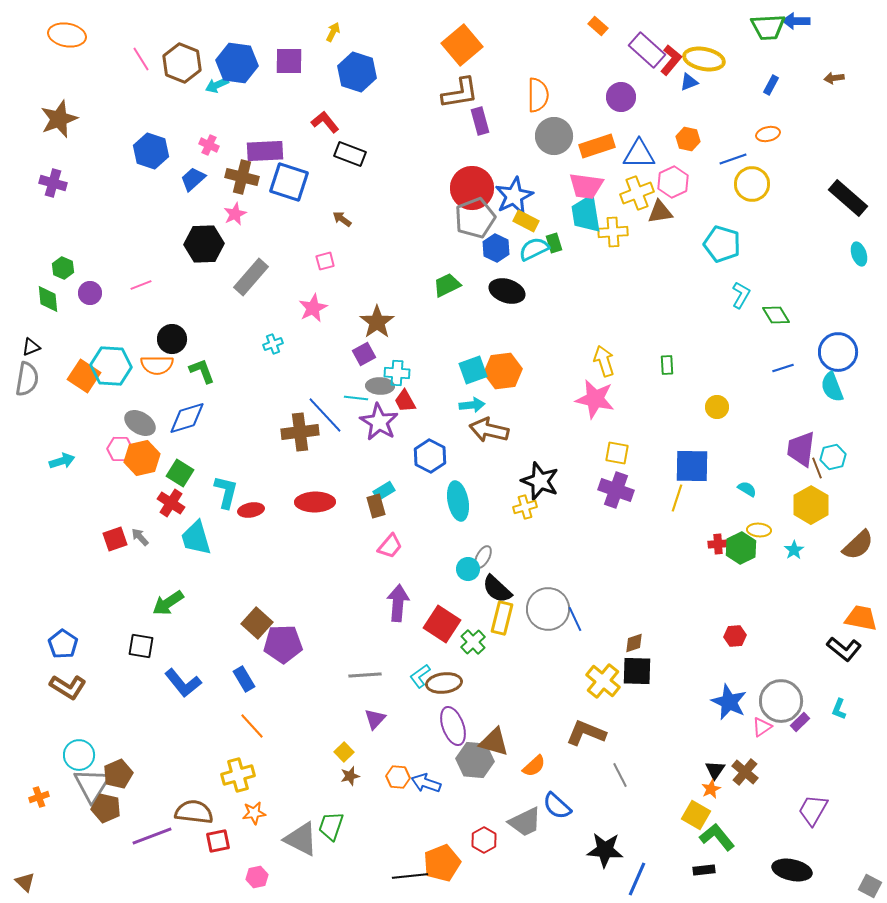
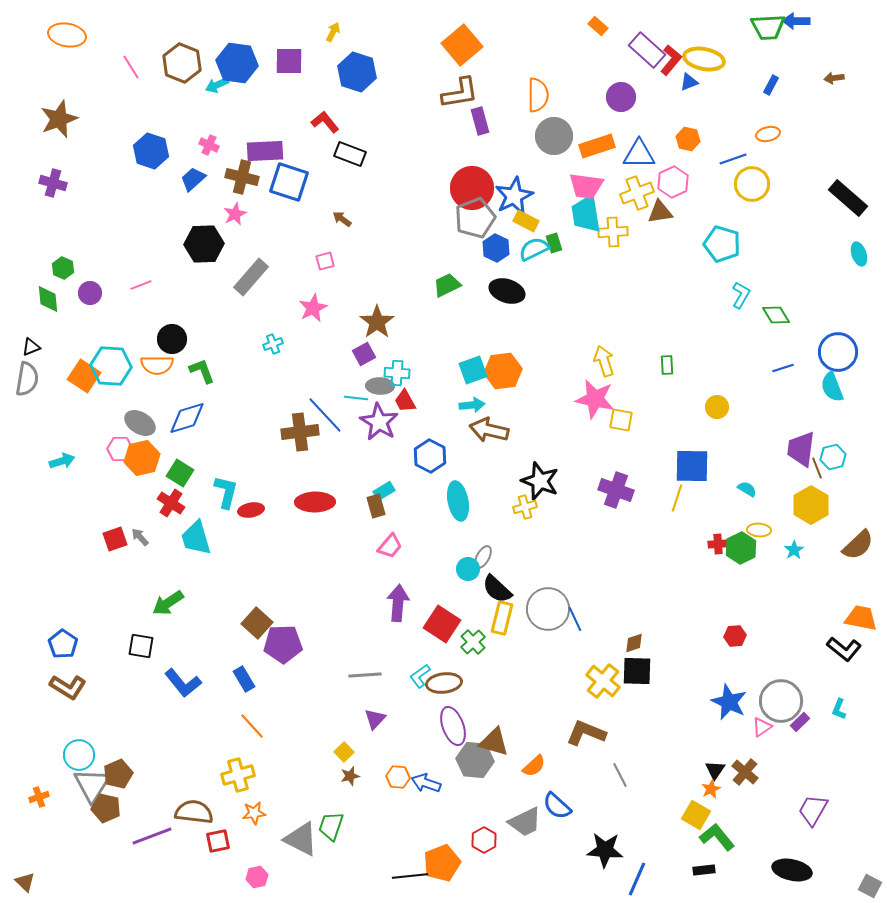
pink line at (141, 59): moved 10 px left, 8 px down
yellow square at (617, 453): moved 4 px right, 33 px up
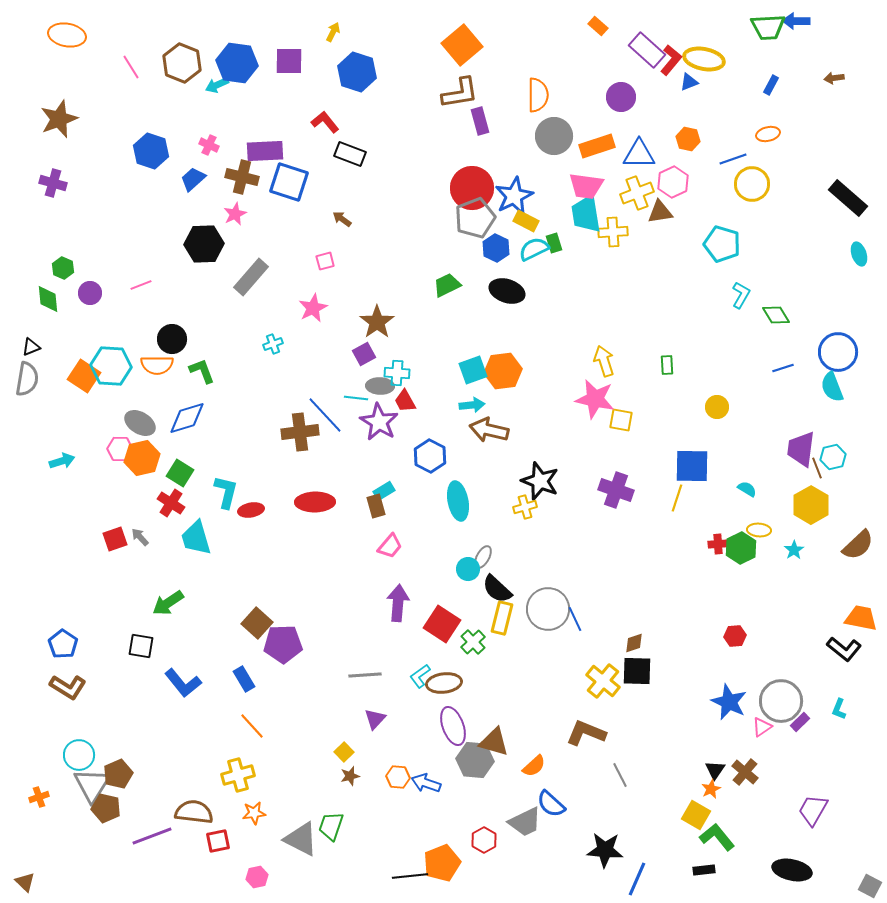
blue semicircle at (557, 806): moved 6 px left, 2 px up
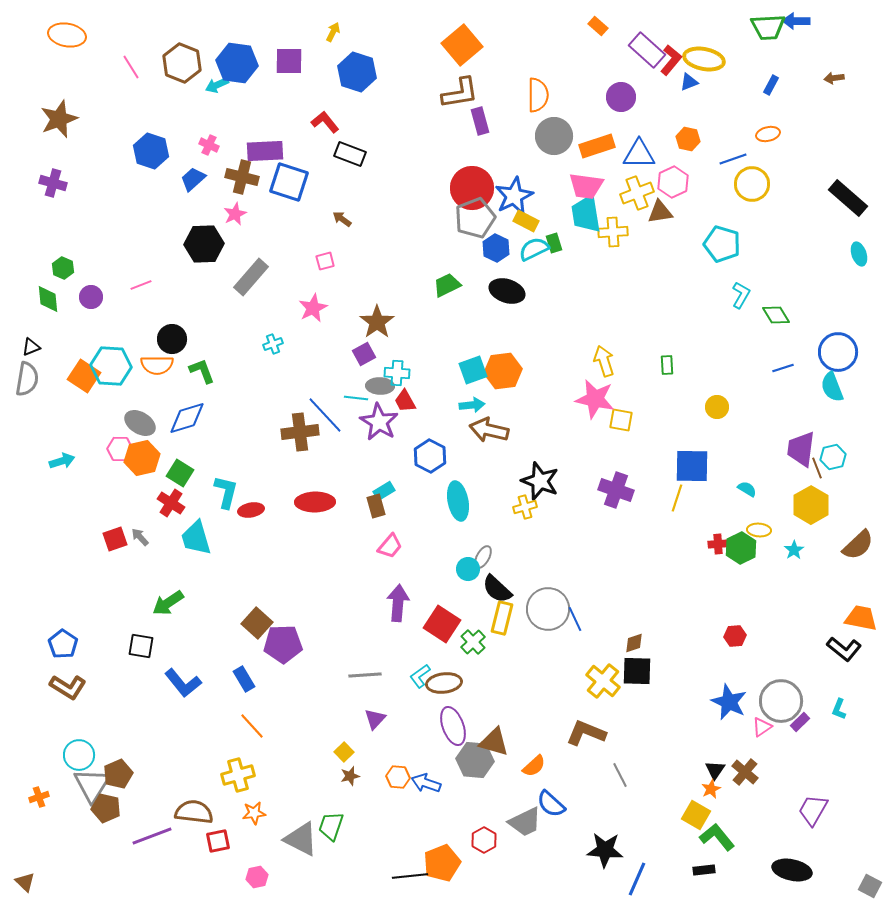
purple circle at (90, 293): moved 1 px right, 4 px down
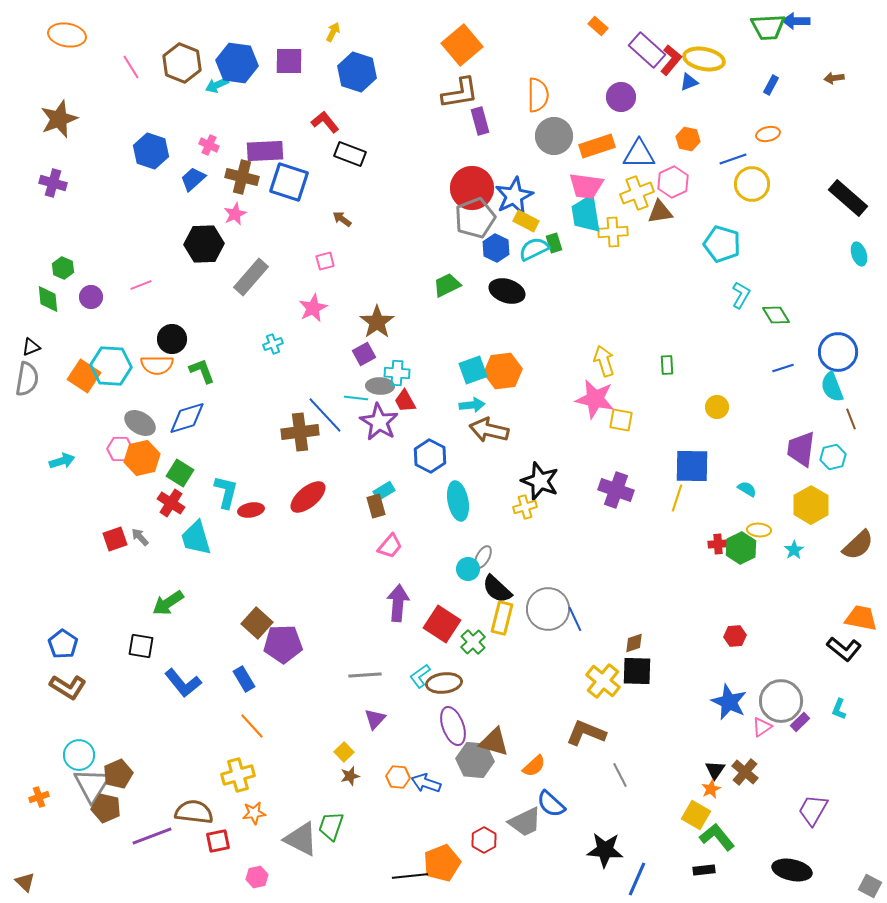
brown line at (817, 468): moved 34 px right, 49 px up
red ellipse at (315, 502): moved 7 px left, 5 px up; rotated 39 degrees counterclockwise
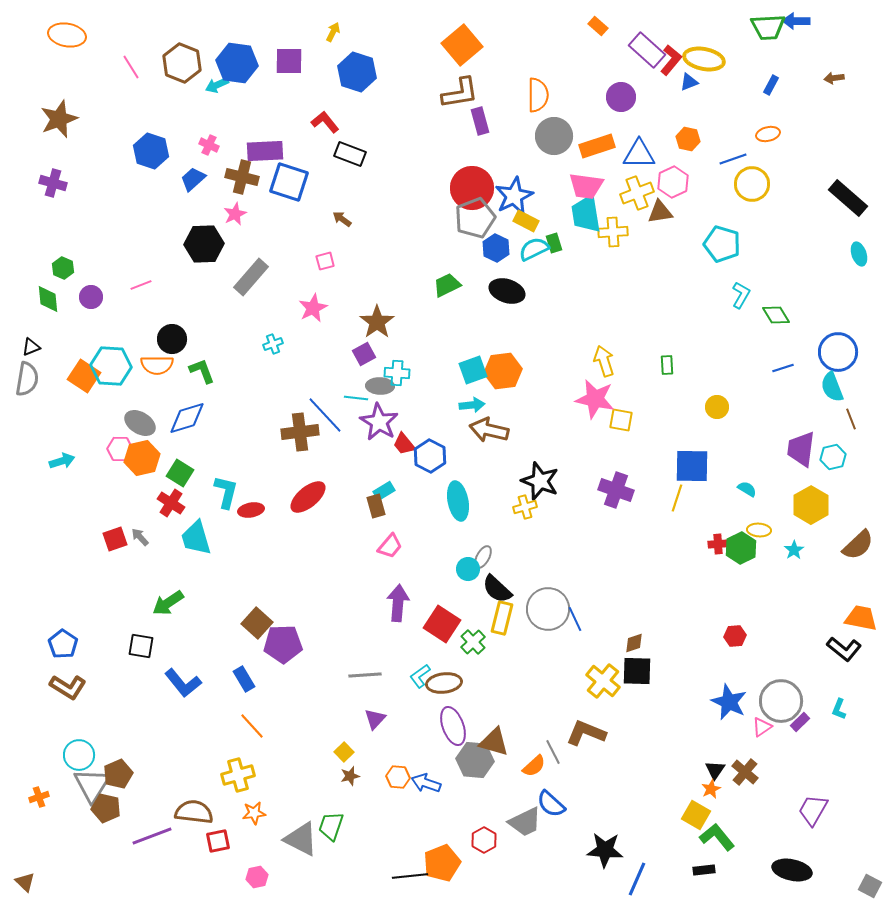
red trapezoid at (405, 401): moved 1 px left, 43 px down; rotated 10 degrees counterclockwise
gray line at (620, 775): moved 67 px left, 23 px up
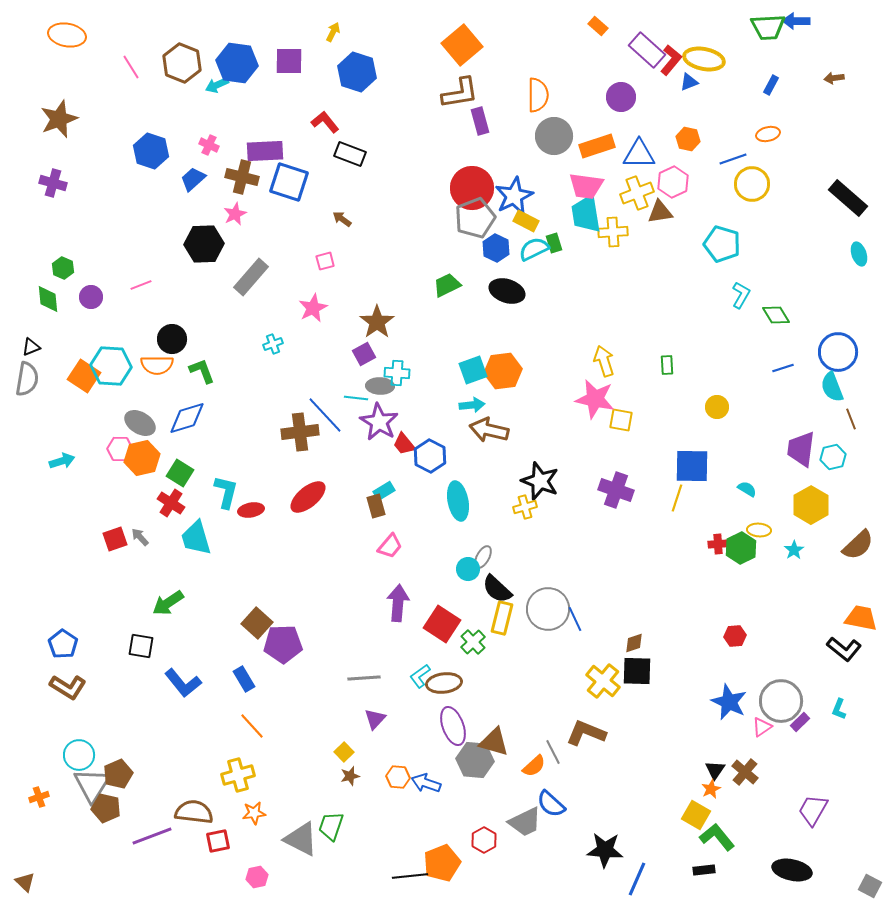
gray line at (365, 675): moved 1 px left, 3 px down
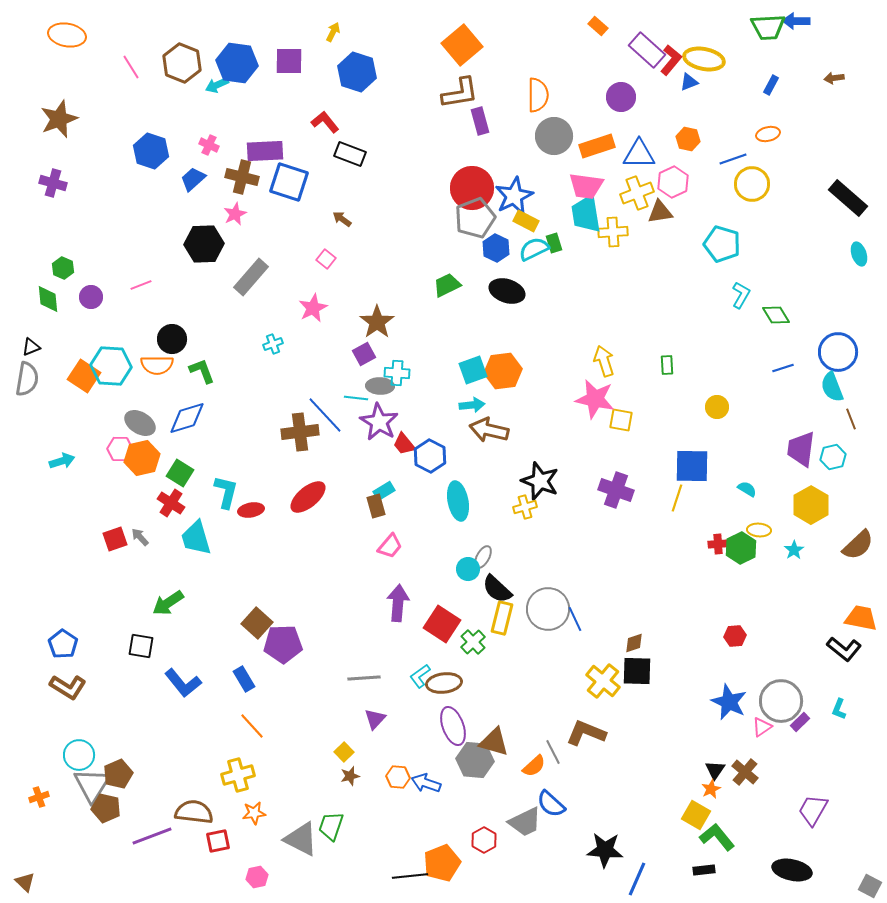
pink square at (325, 261): moved 1 px right, 2 px up; rotated 36 degrees counterclockwise
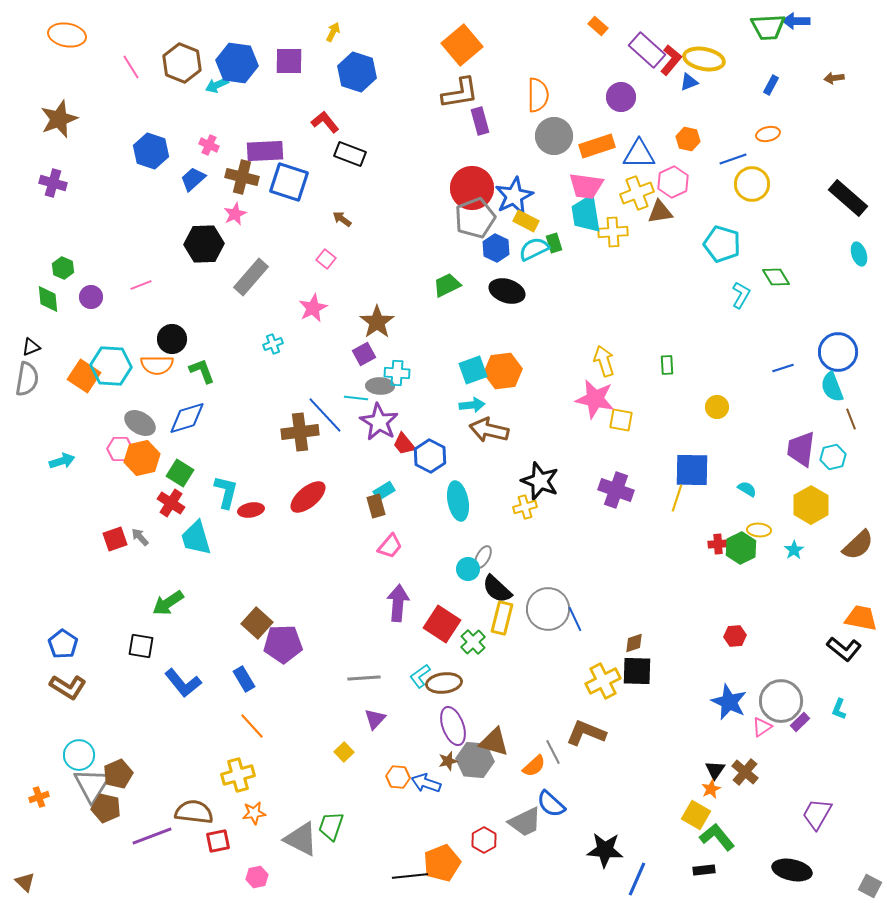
green diamond at (776, 315): moved 38 px up
blue square at (692, 466): moved 4 px down
yellow cross at (603, 681): rotated 24 degrees clockwise
brown star at (350, 776): moved 98 px right, 15 px up
purple trapezoid at (813, 810): moved 4 px right, 4 px down
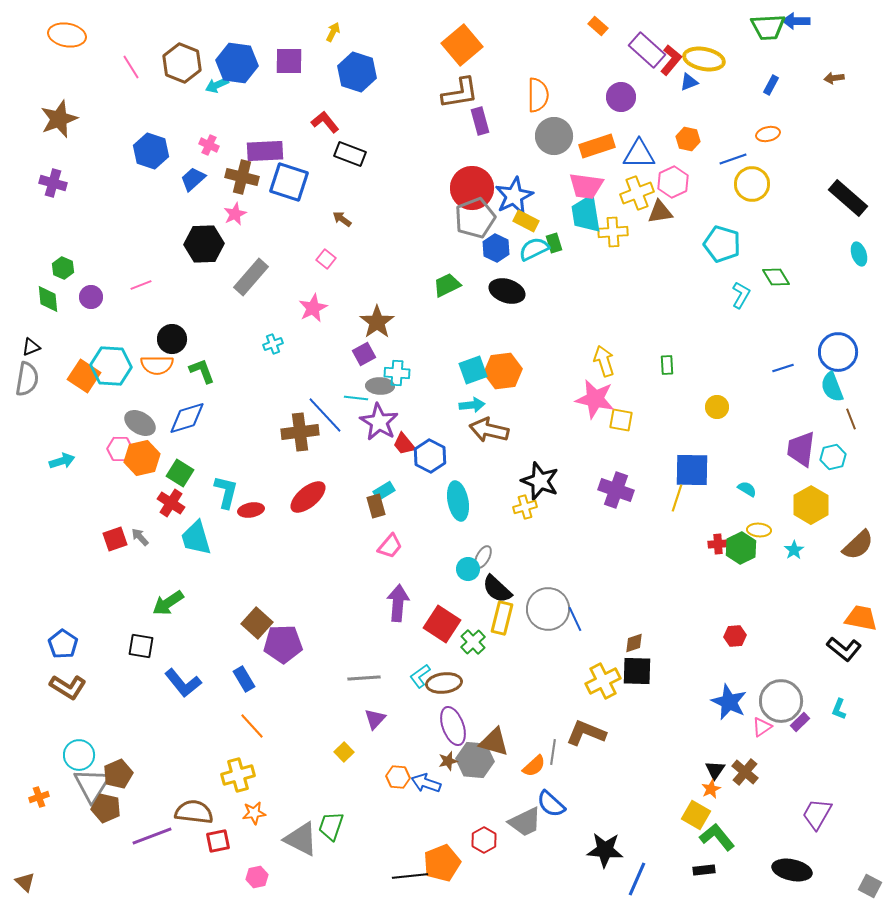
gray line at (553, 752): rotated 35 degrees clockwise
